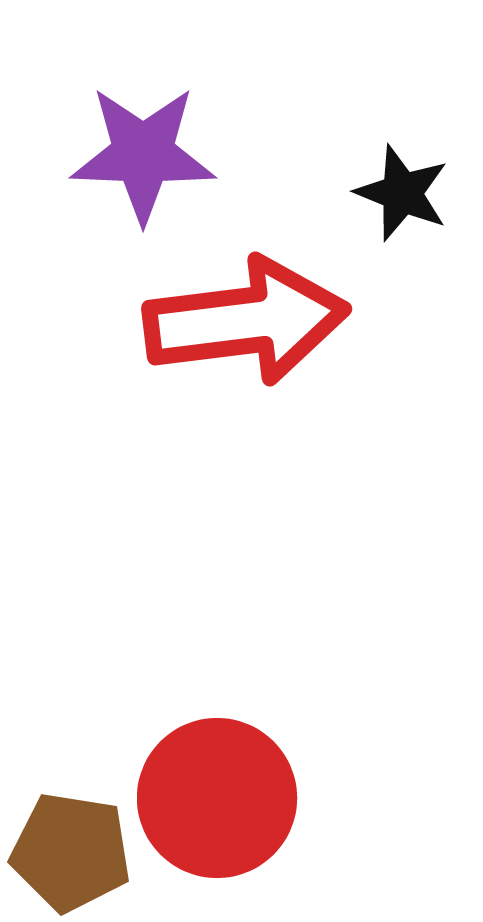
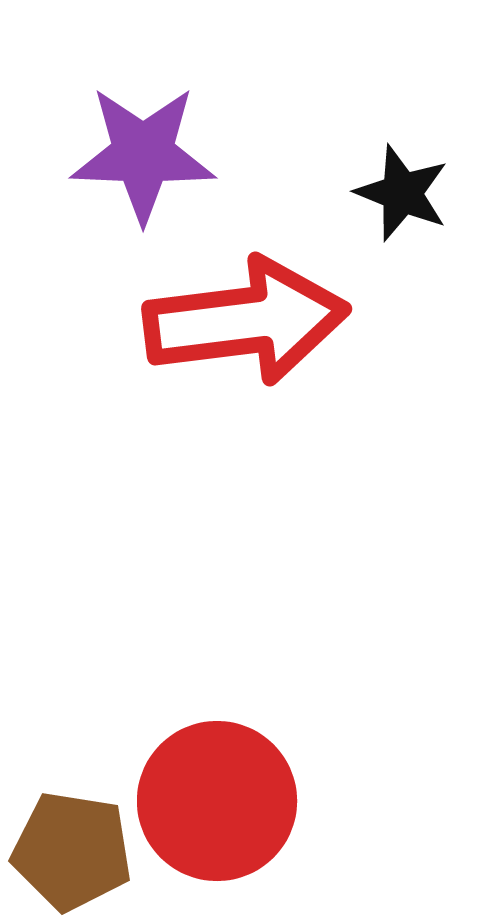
red circle: moved 3 px down
brown pentagon: moved 1 px right, 1 px up
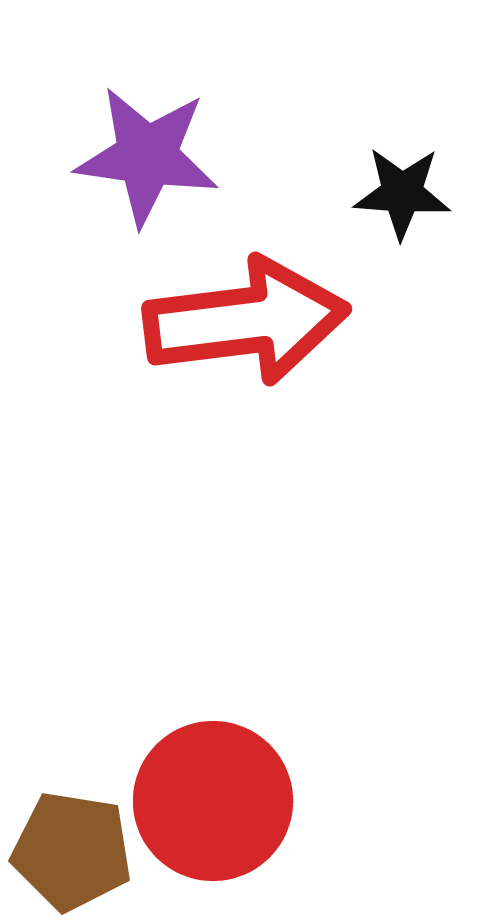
purple star: moved 4 px right, 2 px down; rotated 6 degrees clockwise
black star: rotated 18 degrees counterclockwise
red circle: moved 4 px left
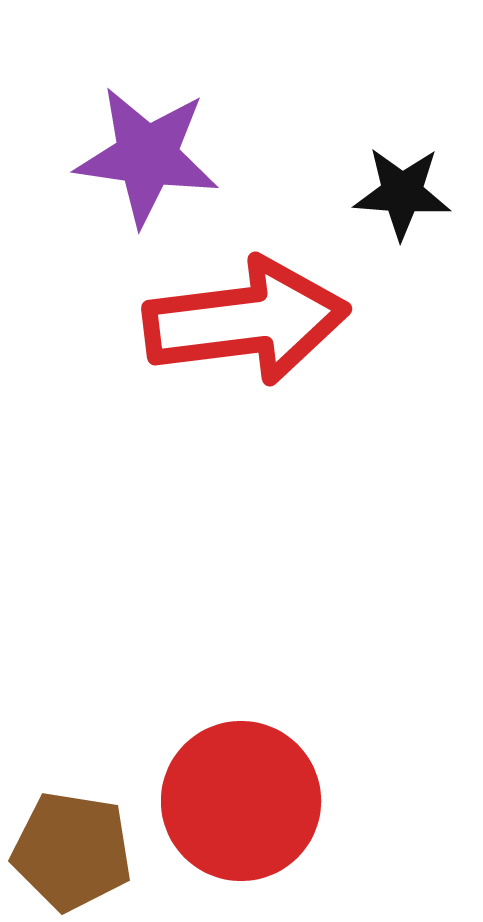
red circle: moved 28 px right
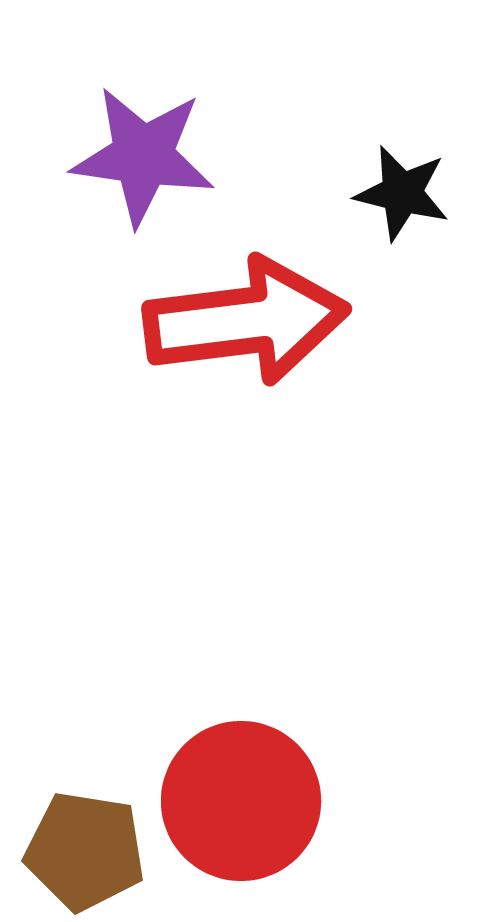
purple star: moved 4 px left
black star: rotated 10 degrees clockwise
brown pentagon: moved 13 px right
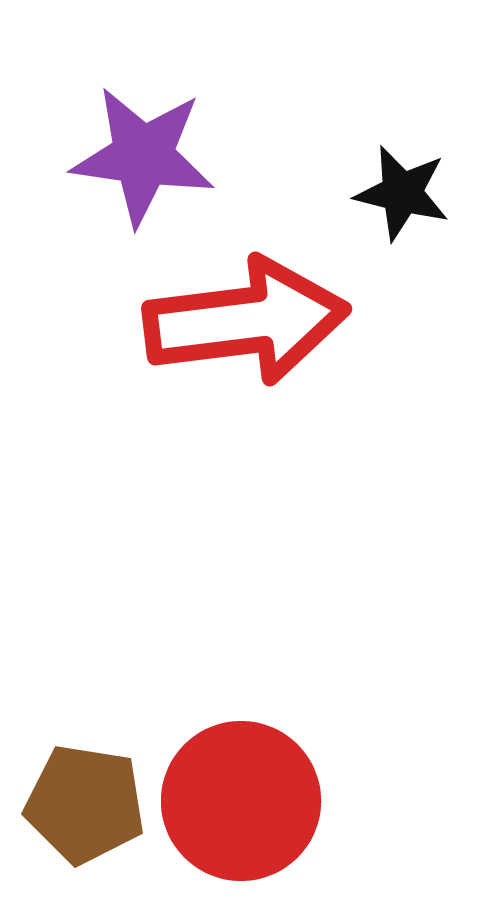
brown pentagon: moved 47 px up
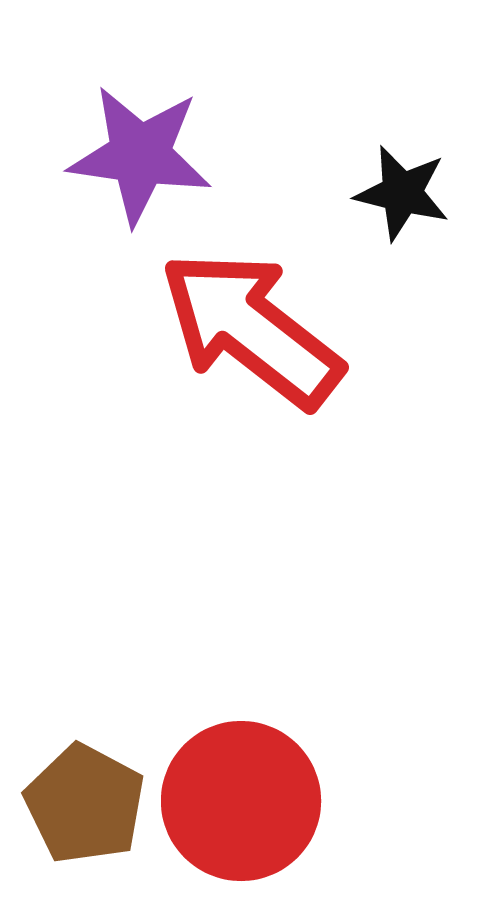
purple star: moved 3 px left, 1 px up
red arrow: moved 5 px right, 8 px down; rotated 135 degrees counterclockwise
brown pentagon: rotated 19 degrees clockwise
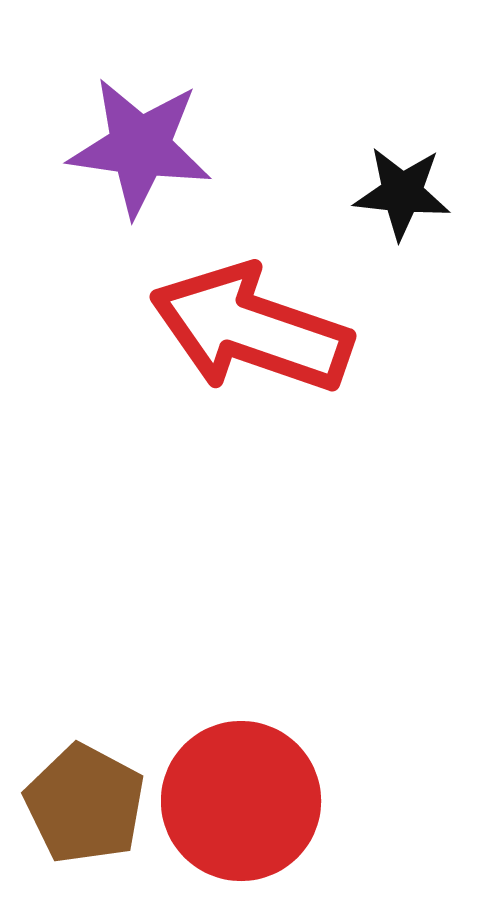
purple star: moved 8 px up
black star: rotated 8 degrees counterclockwise
red arrow: rotated 19 degrees counterclockwise
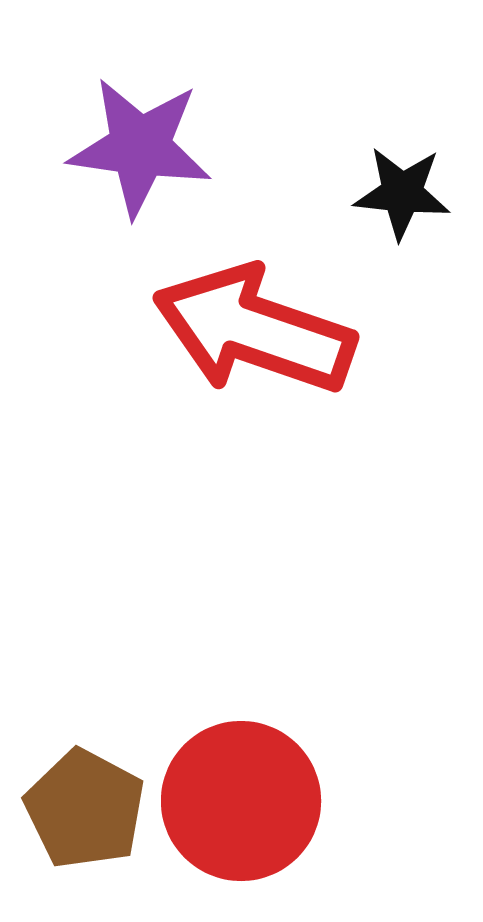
red arrow: moved 3 px right, 1 px down
brown pentagon: moved 5 px down
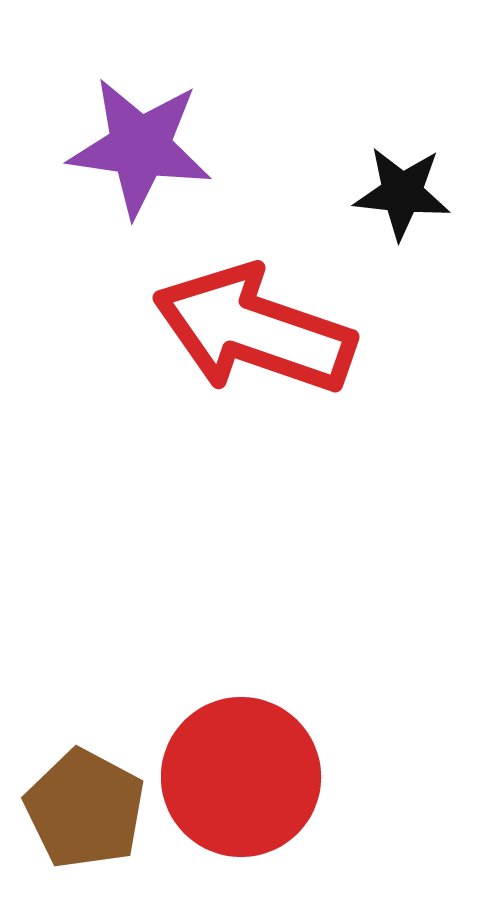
red circle: moved 24 px up
